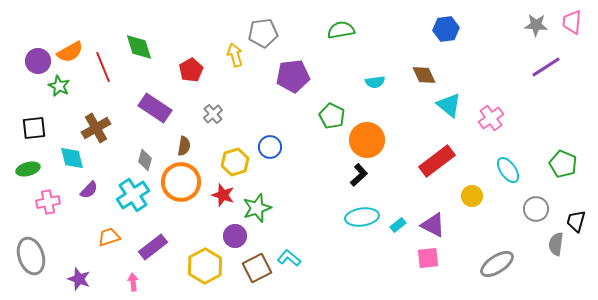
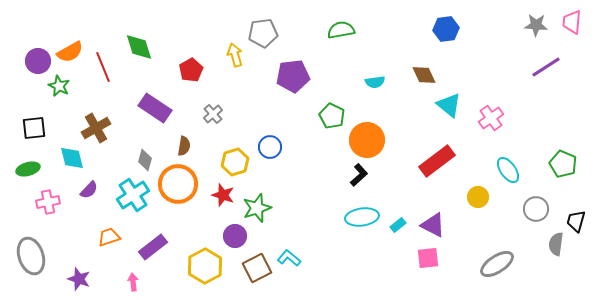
orange circle at (181, 182): moved 3 px left, 2 px down
yellow circle at (472, 196): moved 6 px right, 1 px down
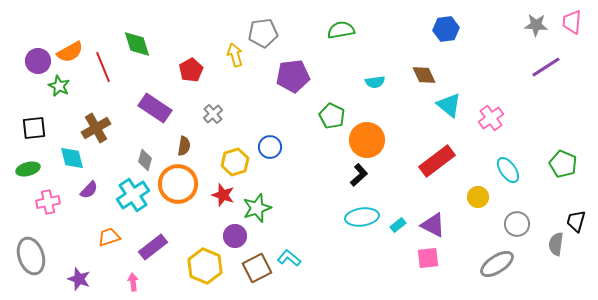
green diamond at (139, 47): moved 2 px left, 3 px up
gray circle at (536, 209): moved 19 px left, 15 px down
yellow hexagon at (205, 266): rotated 8 degrees counterclockwise
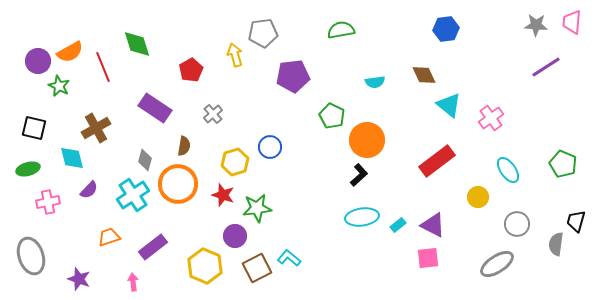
black square at (34, 128): rotated 20 degrees clockwise
green star at (257, 208): rotated 12 degrees clockwise
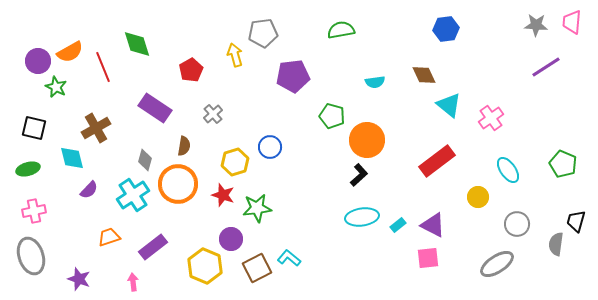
green star at (59, 86): moved 3 px left, 1 px down
green pentagon at (332, 116): rotated 10 degrees counterclockwise
pink cross at (48, 202): moved 14 px left, 9 px down
purple circle at (235, 236): moved 4 px left, 3 px down
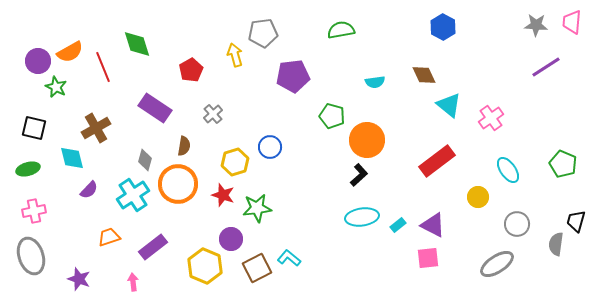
blue hexagon at (446, 29): moved 3 px left, 2 px up; rotated 25 degrees counterclockwise
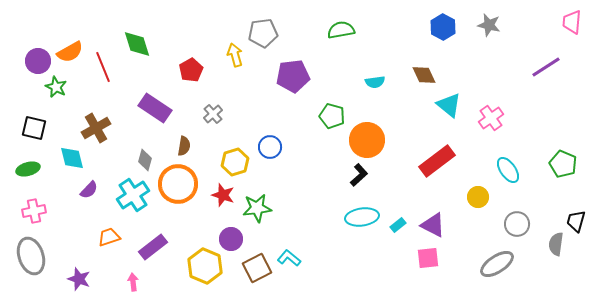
gray star at (536, 25): moved 47 px left; rotated 10 degrees clockwise
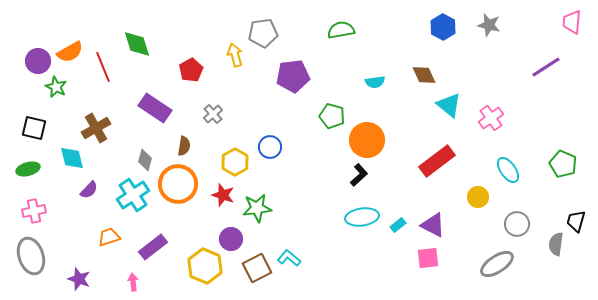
yellow hexagon at (235, 162): rotated 12 degrees counterclockwise
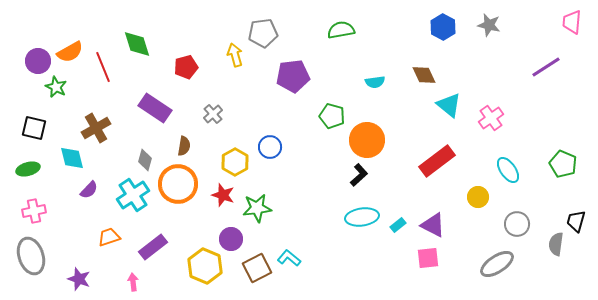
red pentagon at (191, 70): moved 5 px left, 3 px up; rotated 15 degrees clockwise
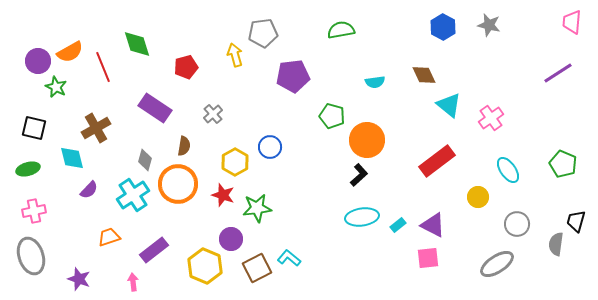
purple line at (546, 67): moved 12 px right, 6 px down
purple rectangle at (153, 247): moved 1 px right, 3 px down
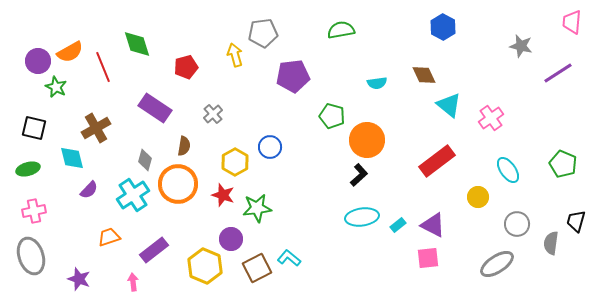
gray star at (489, 25): moved 32 px right, 21 px down
cyan semicircle at (375, 82): moved 2 px right, 1 px down
gray semicircle at (556, 244): moved 5 px left, 1 px up
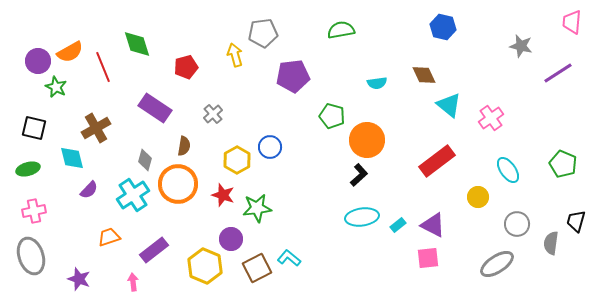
blue hexagon at (443, 27): rotated 15 degrees counterclockwise
yellow hexagon at (235, 162): moved 2 px right, 2 px up
